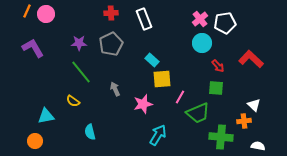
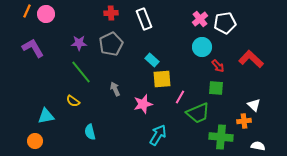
cyan circle: moved 4 px down
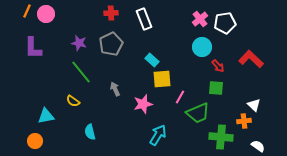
purple star: rotated 14 degrees clockwise
purple L-shape: rotated 150 degrees counterclockwise
white semicircle: rotated 24 degrees clockwise
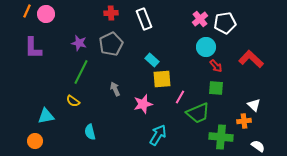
cyan circle: moved 4 px right
red arrow: moved 2 px left
green line: rotated 65 degrees clockwise
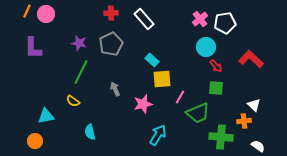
white rectangle: rotated 20 degrees counterclockwise
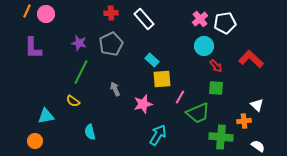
cyan circle: moved 2 px left, 1 px up
white triangle: moved 3 px right
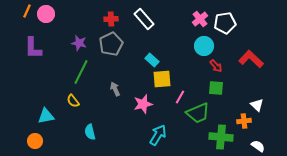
red cross: moved 6 px down
yellow semicircle: rotated 16 degrees clockwise
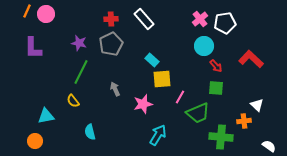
white semicircle: moved 11 px right
